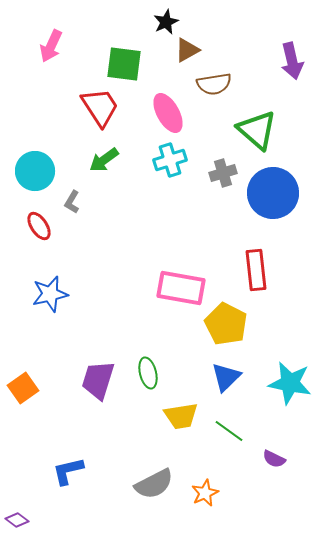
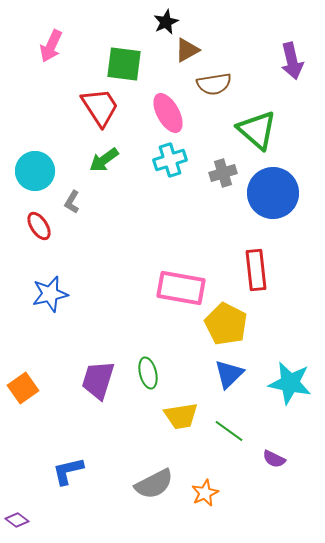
blue triangle: moved 3 px right, 3 px up
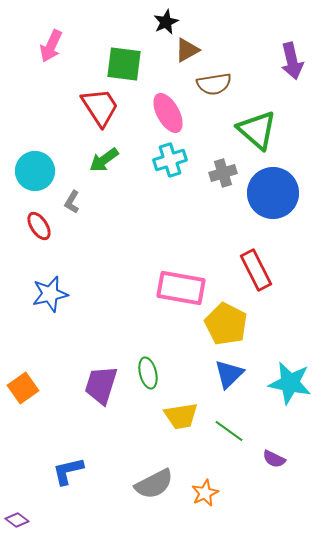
red rectangle: rotated 21 degrees counterclockwise
purple trapezoid: moved 3 px right, 5 px down
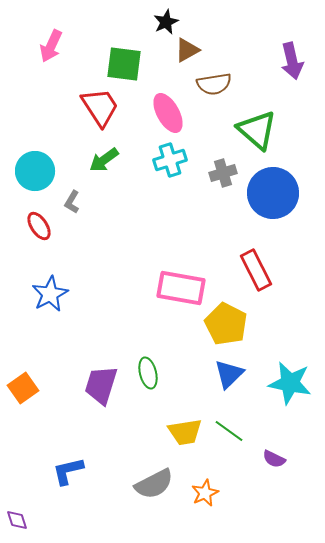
blue star: rotated 15 degrees counterclockwise
yellow trapezoid: moved 4 px right, 16 px down
purple diamond: rotated 35 degrees clockwise
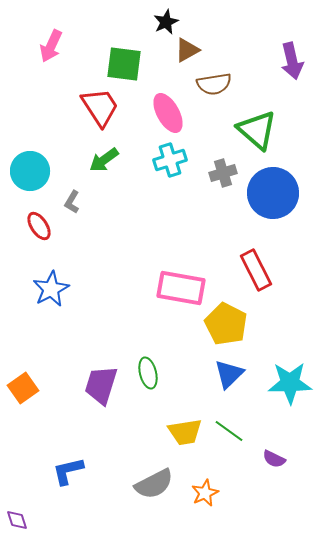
cyan circle: moved 5 px left
blue star: moved 1 px right, 5 px up
cyan star: rotated 12 degrees counterclockwise
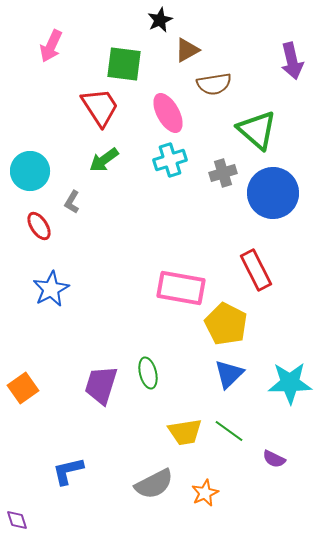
black star: moved 6 px left, 2 px up
